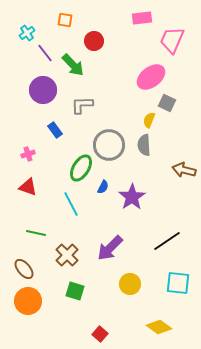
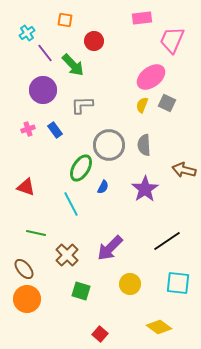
yellow semicircle: moved 7 px left, 15 px up
pink cross: moved 25 px up
red triangle: moved 2 px left
purple star: moved 13 px right, 8 px up
green square: moved 6 px right
orange circle: moved 1 px left, 2 px up
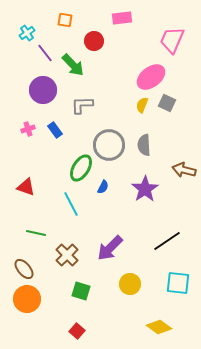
pink rectangle: moved 20 px left
red square: moved 23 px left, 3 px up
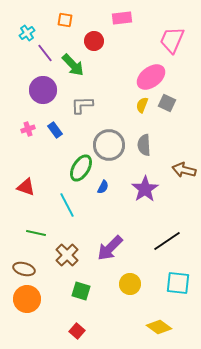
cyan line: moved 4 px left, 1 px down
brown ellipse: rotated 35 degrees counterclockwise
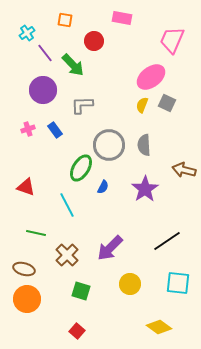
pink rectangle: rotated 18 degrees clockwise
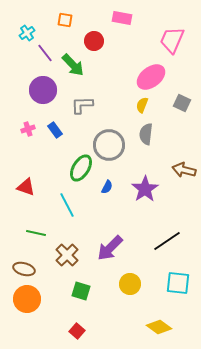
gray square: moved 15 px right
gray semicircle: moved 2 px right, 11 px up; rotated 10 degrees clockwise
blue semicircle: moved 4 px right
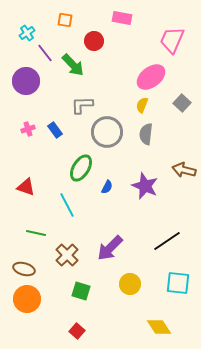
purple circle: moved 17 px left, 9 px up
gray square: rotated 18 degrees clockwise
gray circle: moved 2 px left, 13 px up
purple star: moved 3 px up; rotated 16 degrees counterclockwise
yellow diamond: rotated 20 degrees clockwise
